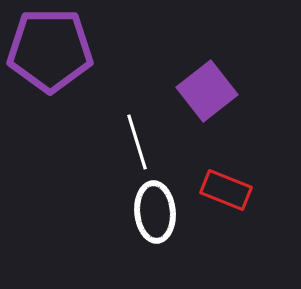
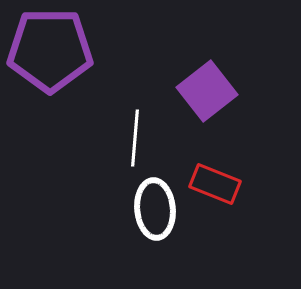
white line: moved 2 px left, 4 px up; rotated 22 degrees clockwise
red rectangle: moved 11 px left, 6 px up
white ellipse: moved 3 px up
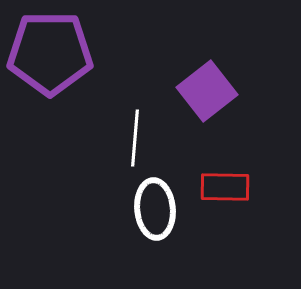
purple pentagon: moved 3 px down
red rectangle: moved 10 px right, 3 px down; rotated 21 degrees counterclockwise
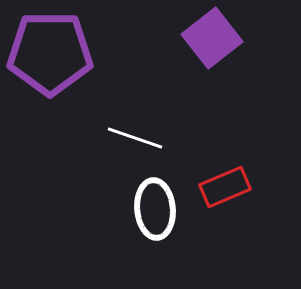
purple square: moved 5 px right, 53 px up
white line: rotated 76 degrees counterclockwise
red rectangle: rotated 24 degrees counterclockwise
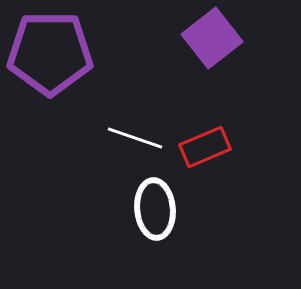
red rectangle: moved 20 px left, 40 px up
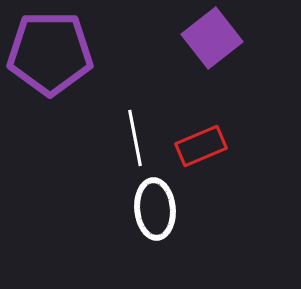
white line: rotated 60 degrees clockwise
red rectangle: moved 4 px left, 1 px up
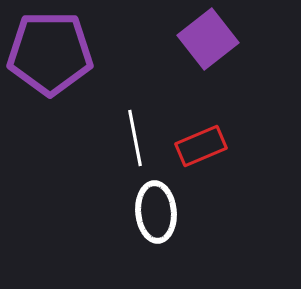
purple square: moved 4 px left, 1 px down
white ellipse: moved 1 px right, 3 px down
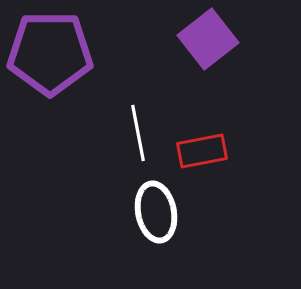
white line: moved 3 px right, 5 px up
red rectangle: moved 1 px right, 5 px down; rotated 12 degrees clockwise
white ellipse: rotated 6 degrees counterclockwise
